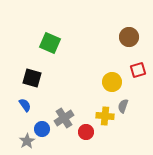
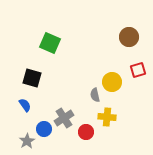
gray semicircle: moved 28 px left, 11 px up; rotated 32 degrees counterclockwise
yellow cross: moved 2 px right, 1 px down
blue circle: moved 2 px right
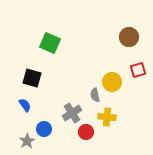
gray cross: moved 8 px right, 5 px up
